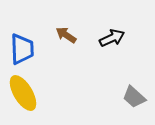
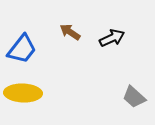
brown arrow: moved 4 px right, 3 px up
blue trapezoid: rotated 40 degrees clockwise
yellow ellipse: rotated 57 degrees counterclockwise
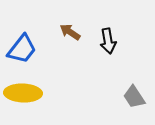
black arrow: moved 4 px left, 3 px down; rotated 105 degrees clockwise
gray trapezoid: rotated 15 degrees clockwise
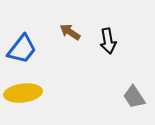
yellow ellipse: rotated 9 degrees counterclockwise
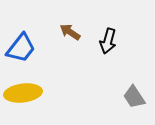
black arrow: rotated 25 degrees clockwise
blue trapezoid: moved 1 px left, 1 px up
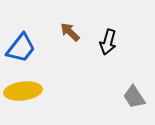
brown arrow: rotated 10 degrees clockwise
black arrow: moved 1 px down
yellow ellipse: moved 2 px up
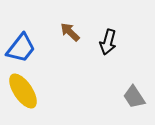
yellow ellipse: rotated 63 degrees clockwise
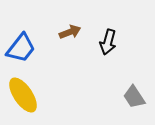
brown arrow: rotated 115 degrees clockwise
yellow ellipse: moved 4 px down
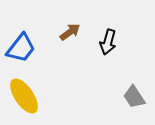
brown arrow: rotated 15 degrees counterclockwise
yellow ellipse: moved 1 px right, 1 px down
